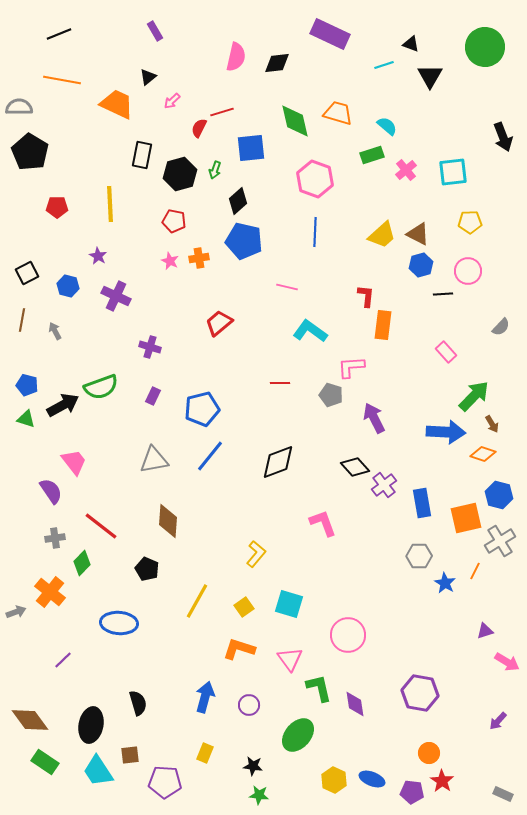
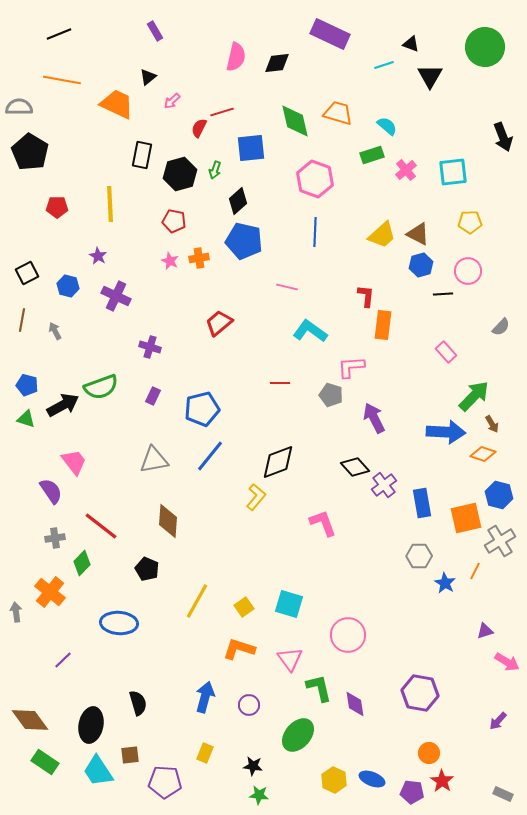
yellow L-shape at (256, 554): moved 57 px up
gray arrow at (16, 612): rotated 78 degrees counterclockwise
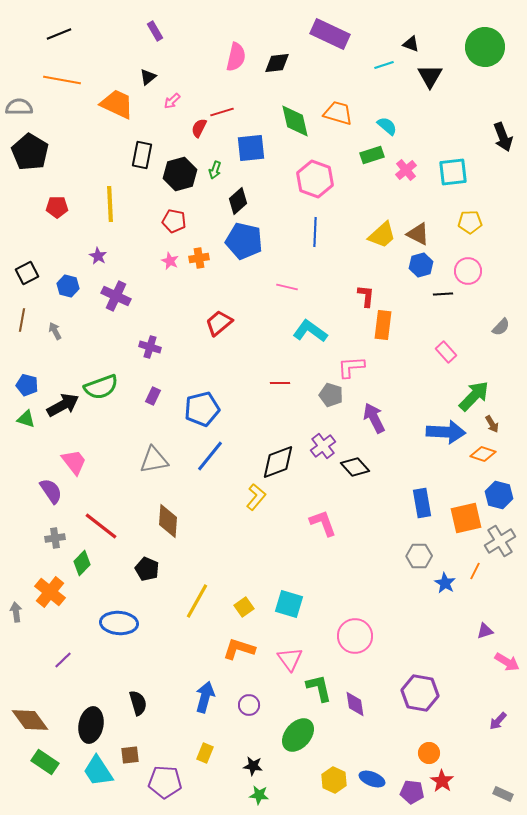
purple cross at (384, 485): moved 61 px left, 39 px up
pink circle at (348, 635): moved 7 px right, 1 px down
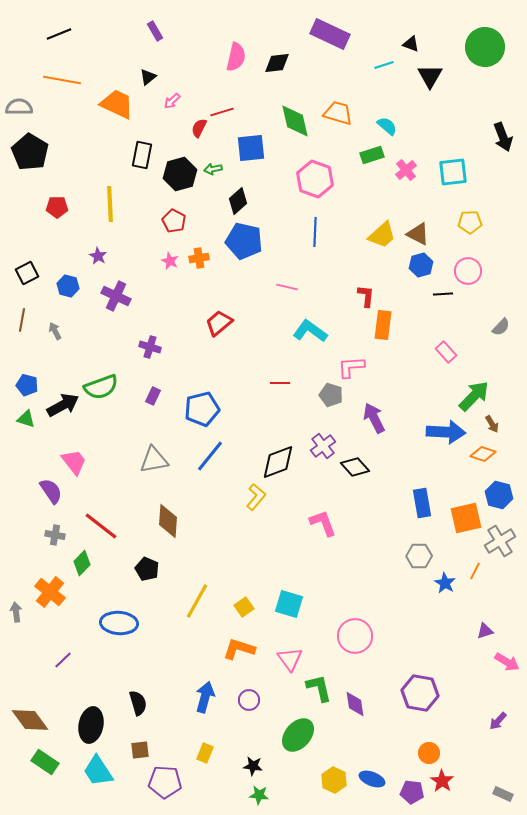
green arrow at (215, 170): moved 2 px left, 1 px up; rotated 60 degrees clockwise
red pentagon at (174, 221): rotated 15 degrees clockwise
gray cross at (55, 538): moved 3 px up; rotated 18 degrees clockwise
purple circle at (249, 705): moved 5 px up
brown square at (130, 755): moved 10 px right, 5 px up
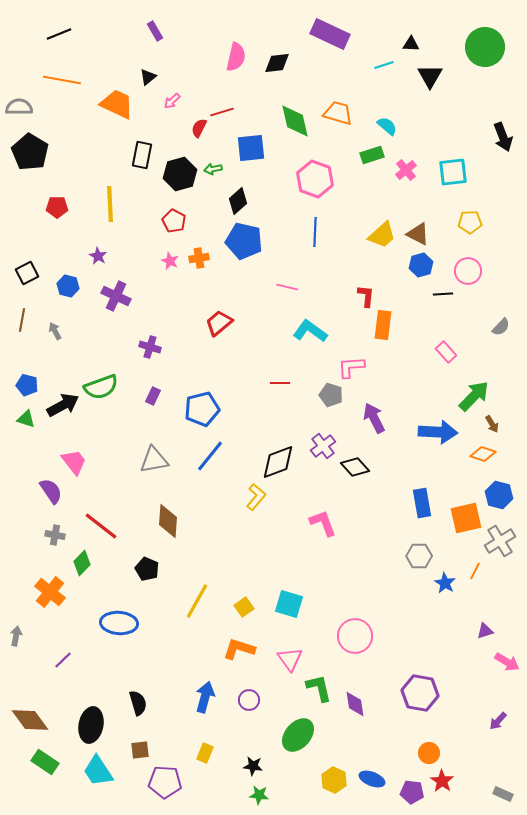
black triangle at (411, 44): rotated 18 degrees counterclockwise
blue arrow at (446, 432): moved 8 px left
gray arrow at (16, 612): moved 24 px down; rotated 18 degrees clockwise
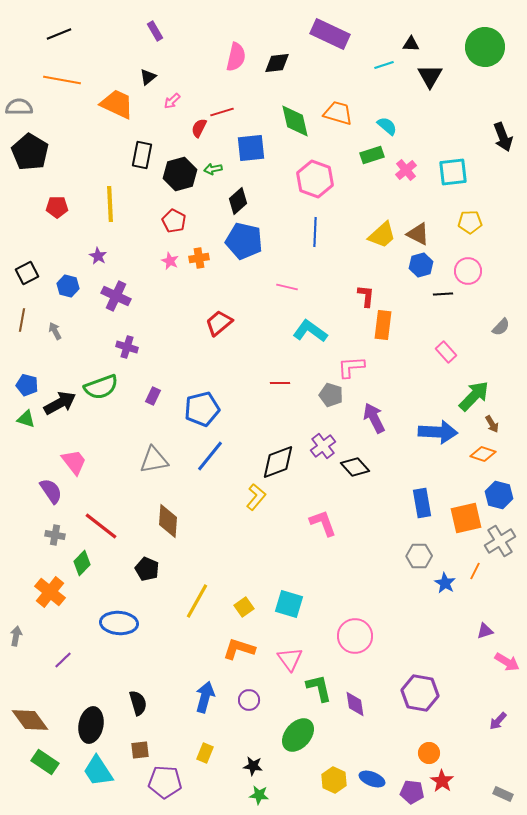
purple cross at (150, 347): moved 23 px left
black arrow at (63, 405): moved 3 px left, 2 px up
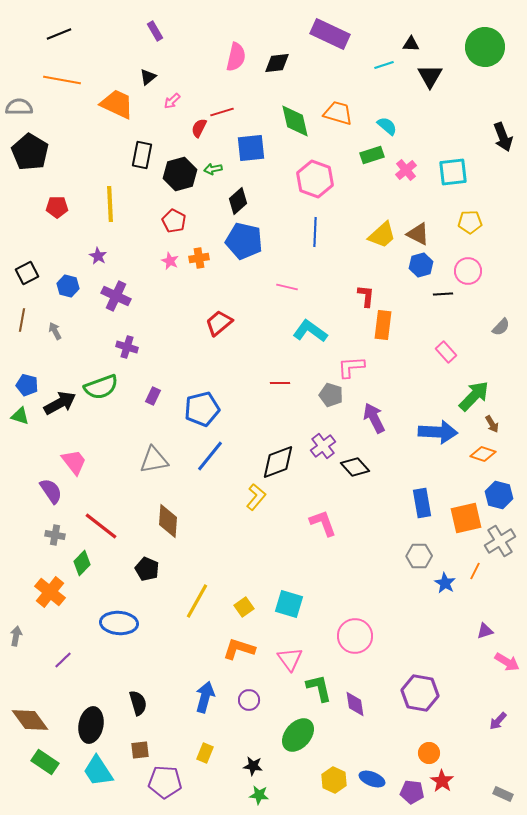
green triangle at (26, 419): moved 6 px left, 3 px up
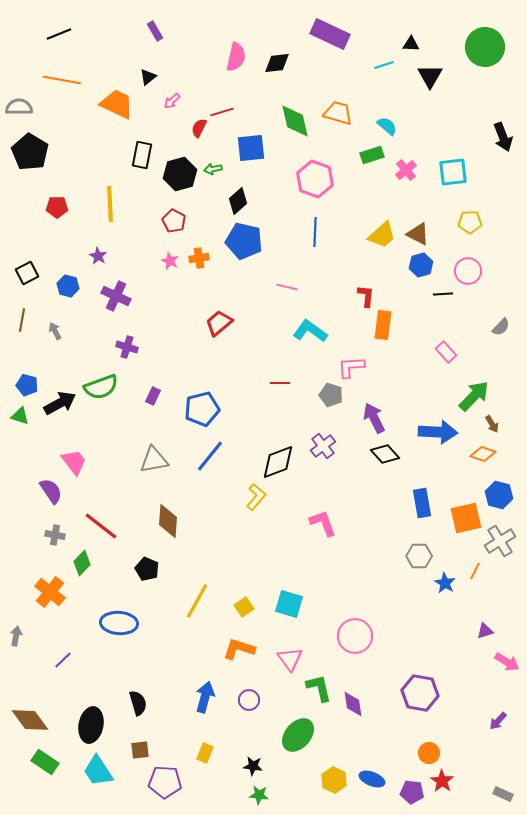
black diamond at (355, 467): moved 30 px right, 13 px up
purple diamond at (355, 704): moved 2 px left
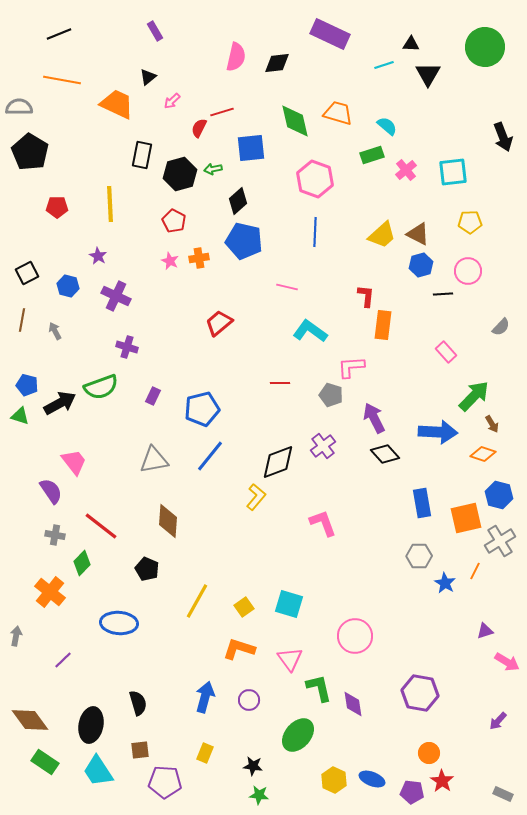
black triangle at (430, 76): moved 2 px left, 2 px up
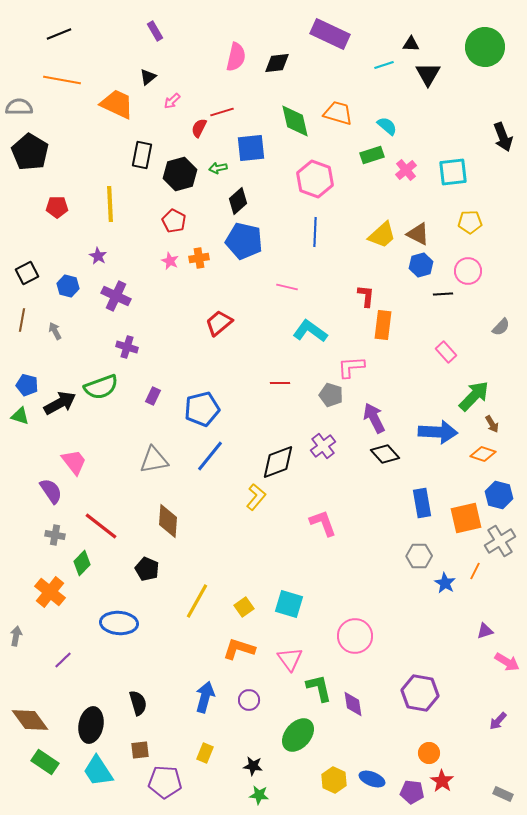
green arrow at (213, 169): moved 5 px right, 1 px up
